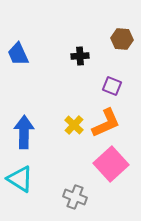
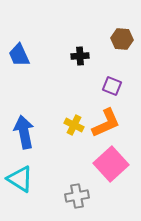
blue trapezoid: moved 1 px right, 1 px down
yellow cross: rotated 18 degrees counterclockwise
blue arrow: rotated 12 degrees counterclockwise
gray cross: moved 2 px right, 1 px up; rotated 30 degrees counterclockwise
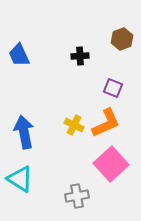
brown hexagon: rotated 25 degrees counterclockwise
purple square: moved 1 px right, 2 px down
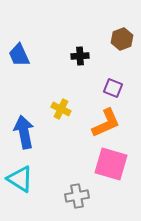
yellow cross: moved 13 px left, 16 px up
pink square: rotated 32 degrees counterclockwise
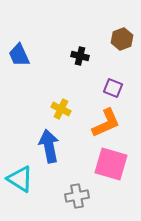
black cross: rotated 18 degrees clockwise
blue arrow: moved 25 px right, 14 px down
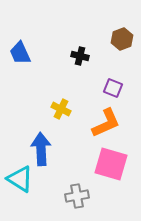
blue trapezoid: moved 1 px right, 2 px up
blue arrow: moved 8 px left, 3 px down; rotated 8 degrees clockwise
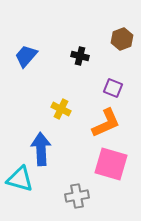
blue trapezoid: moved 6 px right, 3 px down; rotated 65 degrees clockwise
cyan triangle: rotated 16 degrees counterclockwise
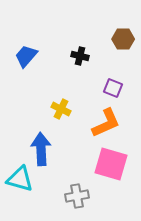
brown hexagon: moved 1 px right; rotated 20 degrees clockwise
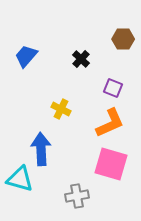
black cross: moved 1 px right, 3 px down; rotated 30 degrees clockwise
orange L-shape: moved 4 px right
